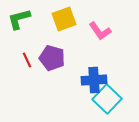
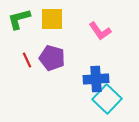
yellow square: moved 12 px left; rotated 20 degrees clockwise
blue cross: moved 2 px right, 1 px up
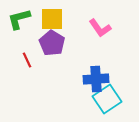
pink L-shape: moved 3 px up
purple pentagon: moved 15 px up; rotated 15 degrees clockwise
cyan square: rotated 12 degrees clockwise
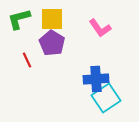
cyan square: moved 1 px left, 1 px up
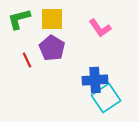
purple pentagon: moved 5 px down
blue cross: moved 1 px left, 1 px down
